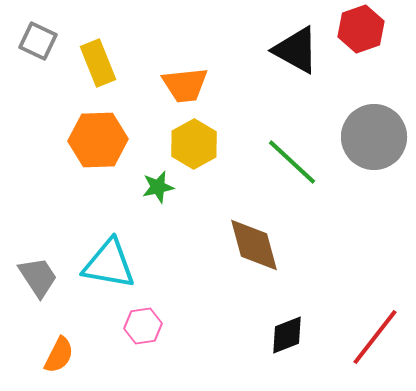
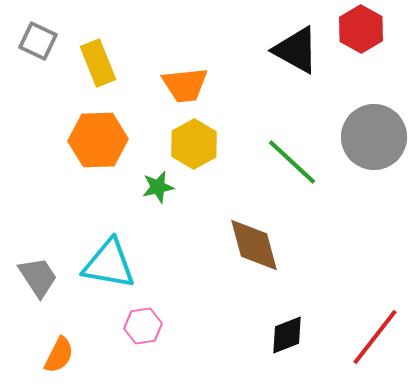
red hexagon: rotated 12 degrees counterclockwise
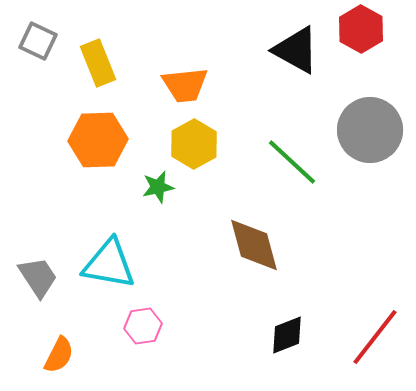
gray circle: moved 4 px left, 7 px up
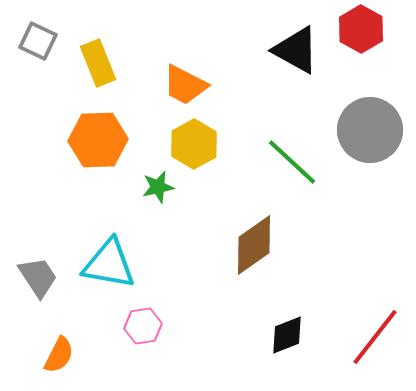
orange trapezoid: rotated 33 degrees clockwise
brown diamond: rotated 70 degrees clockwise
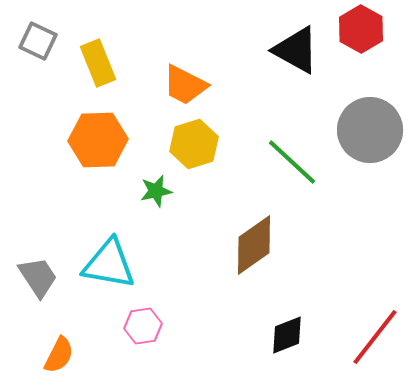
yellow hexagon: rotated 12 degrees clockwise
green star: moved 2 px left, 4 px down
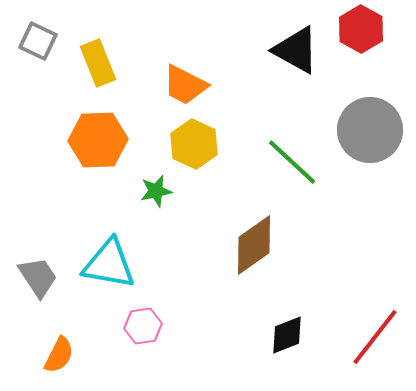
yellow hexagon: rotated 18 degrees counterclockwise
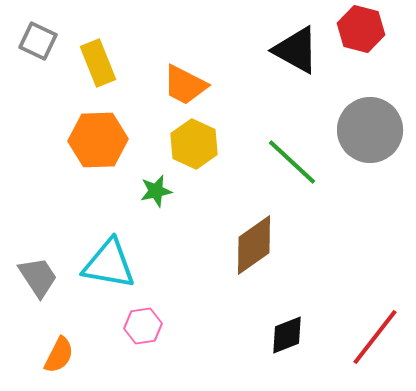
red hexagon: rotated 15 degrees counterclockwise
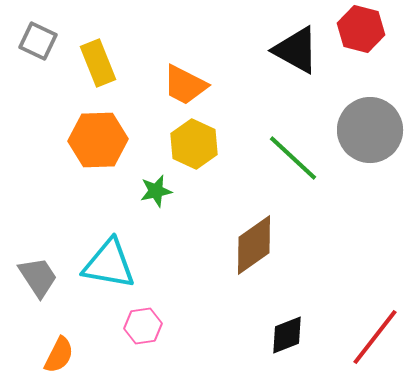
green line: moved 1 px right, 4 px up
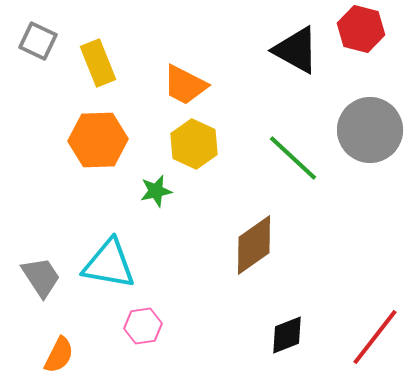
gray trapezoid: moved 3 px right
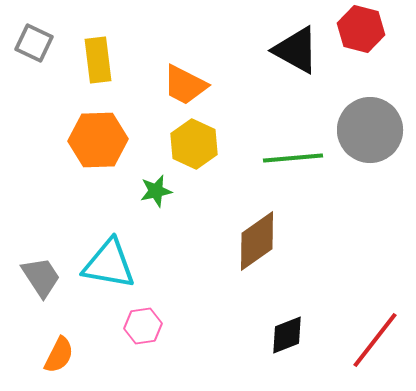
gray square: moved 4 px left, 2 px down
yellow rectangle: moved 3 px up; rotated 15 degrees clockwise
green line: rotated 48 degrees counterclockwise
brown diamond: moved 3 px right, 4 px up
red line: moved 3 px down
